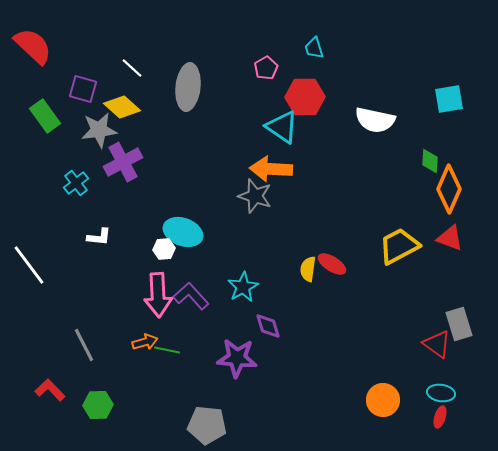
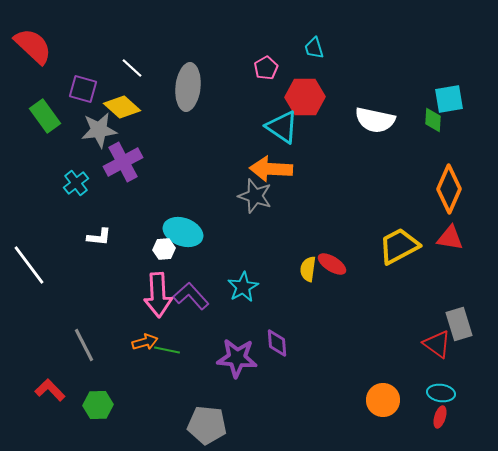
green diamond at (430, 161): moved 3 px right, 41 px up
red triangle at (450, 238): rotated 12 degrees counterclockwise
purple diamond at (268, 326): moved 9 px right, 17 px down; rotated 12 degrees clockwise
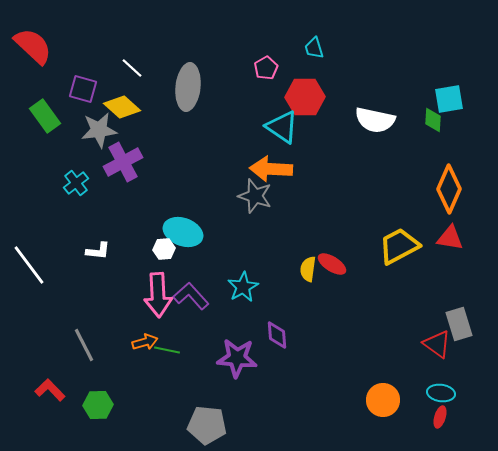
white L-shape at (99, 237): moved 1 px left, 14 px down
purple diamond at (277, 343): moved 8 px up
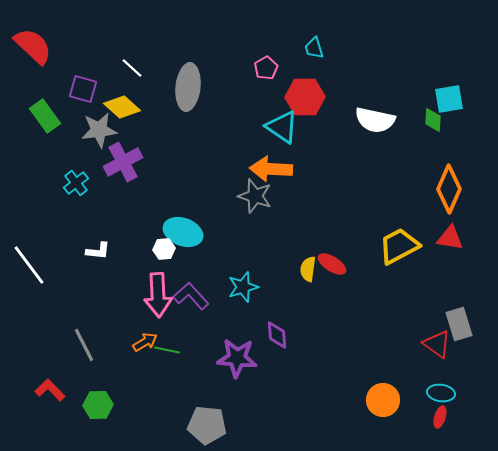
cyan star at (243, 287): rotated 12 degrees clockwise
orange arrow at (145, 342): rotated 15 degrees counterclockwise
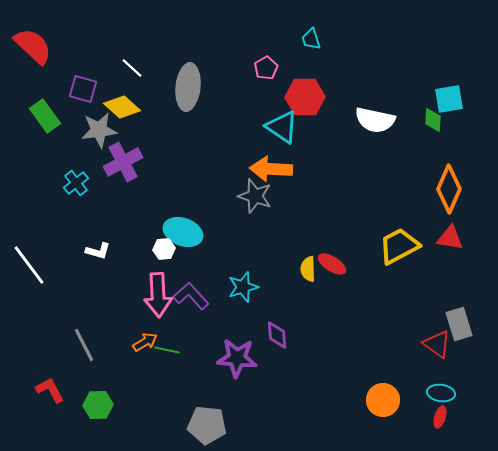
cyan trapezoid at (314, 48): moved 3 px left, 9 px up
white L-shape at (98, 251): rotated 10 degrees clockwise
yellow semicircle at (308, 269): rotated 10 degrees counterclockwise
red L-shape at (50, 390): rotated 16 degrees clockwise
